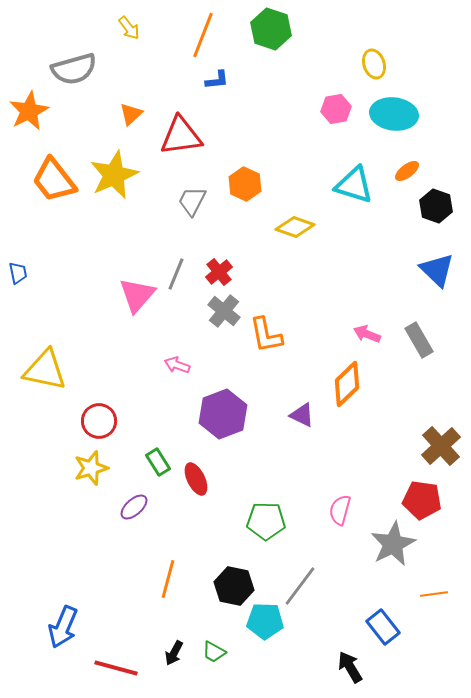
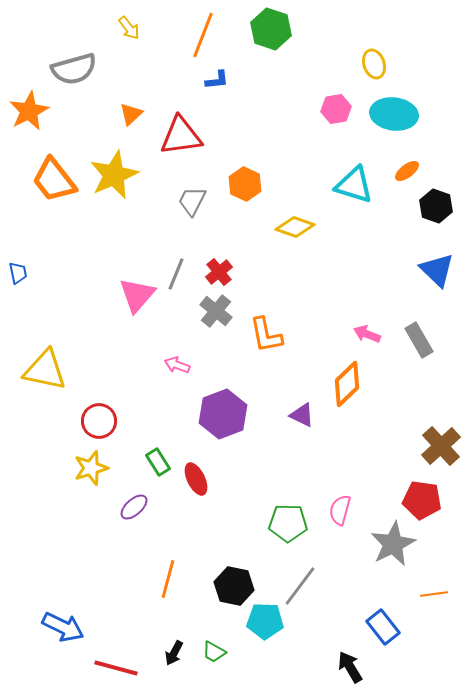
gray cross at (224, 311): moved 8 px left
green pentagon at (266, 521): moved 22 px right, 2 px down
blue arrow at (63, 627): rotated 87 degrees counterclockwise
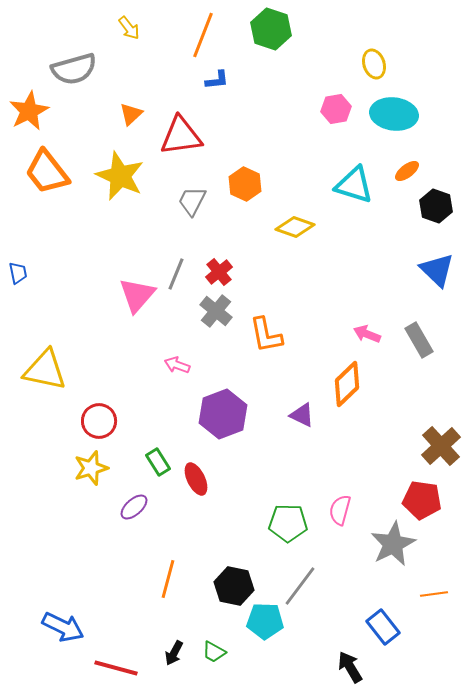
yellow star at (114, 175): moved 6 px right, 1 px down; rotated 24 degrees counterclockwise
orange trapezoid at (54, 180): moved 7 px left, 8 px up
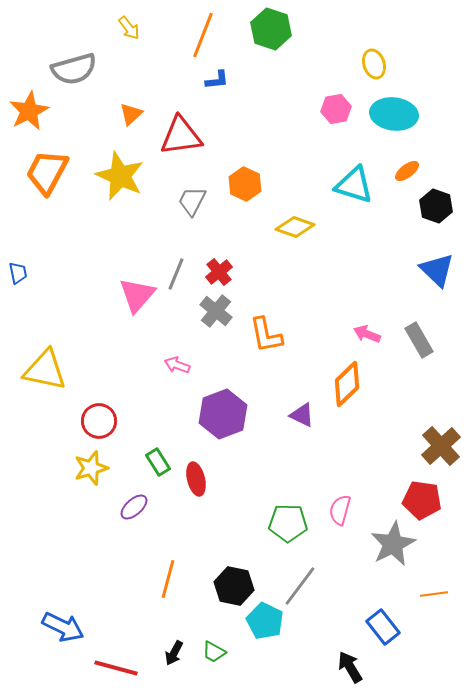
orange trapezoid at (47, 172): rotated 66 degrees clockwise
red ellipse at (196, 479): rotated 12 degrees clockwise
cyan pentagon at (265, 621): rotated 24 degrees clockwise
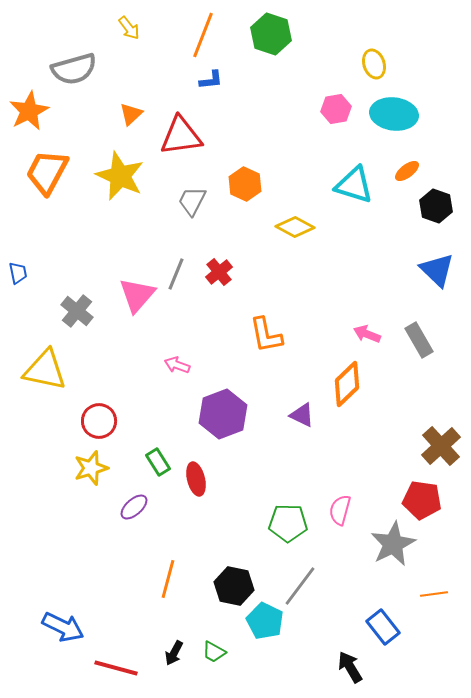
green hexagon at (271, 29): moved 5 px down
blue L-shape at (217, 80): moved 6 px left
yellow diamond at (295, 227): rotated 9 degrees clockwise
gray cross at (216, 311): moved 139 px left
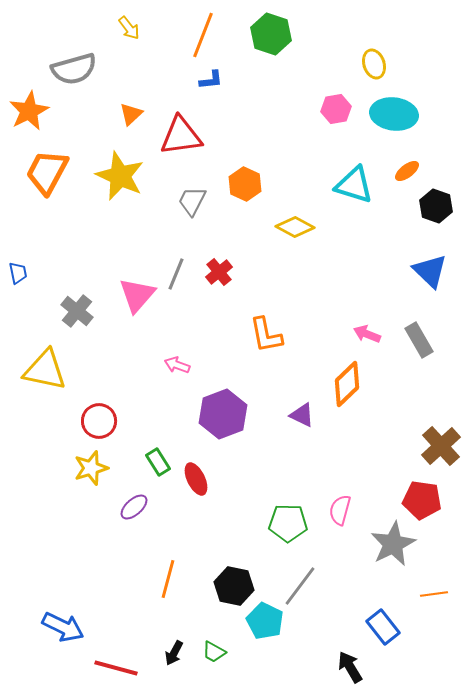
blue triangle at (437, 270): moved 7 px left, 1 px down
red ellipse at (196, 479): rotated 12 degrees counterclockwise
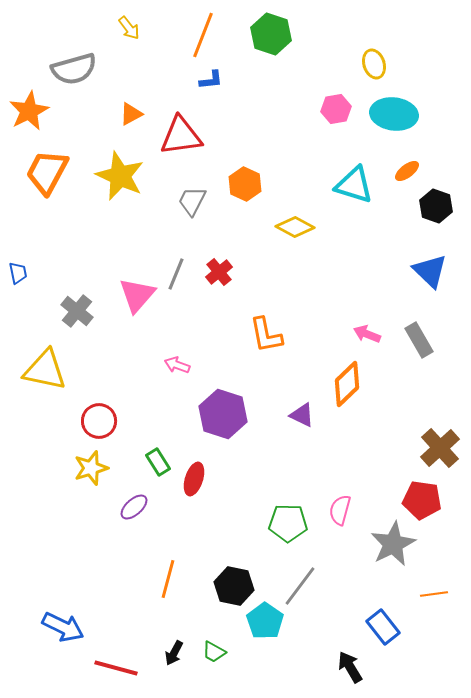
orange triangle at (131, 114): rotated 15 degrees clockwise
purple hexagon at (223, 414): rotated 21 degrees counterclockwise
brown cross at (441, 446): moved 1 px left, 2 px down
red ellipse at (196, 479): moved 2 px left; rotated 44 degrees clockwise
cyan pentagon at (265, 621): rotated 9 degrees clockwise
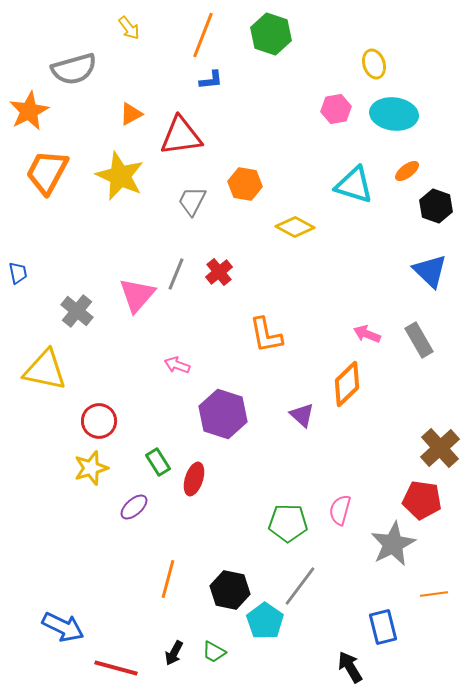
orange hexagon at (245, 184): rotated 16 degrees counterclockwise
purple triangle at (302, 415): rotated 16 degrees clockwise
black hexagon at (234, 586): moved 4 px left, 4 px down
blue rectangle at (383, 627): rotated 24 degrees clockwise
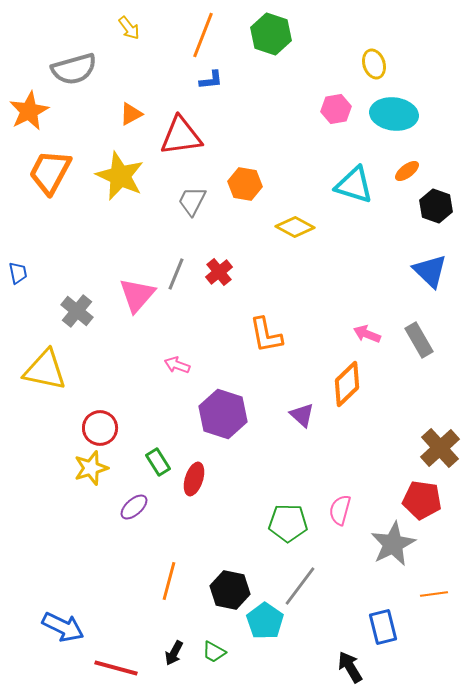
orange trapezoid at (47, 172): moved 3 px right
red circle at (99, 421): moved 1 px right, 7 px down
orange line at (168, 579): moved 1 px right, 2 px down
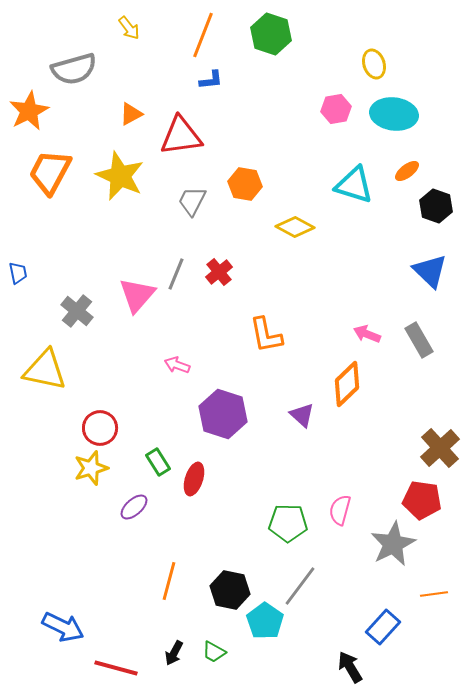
blue rectangle at (383, 627): rotated 56 degrees clockwise
